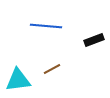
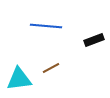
brown line: moved 1 px left, 1 px up
cyan triangle: moved 1 px right, 1 px up
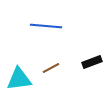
black rectangle: moved 2 px left, 22 px down
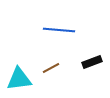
blue line: moved 13 px right, 4 px down
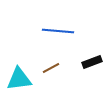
blue line: moved 1 px left, 1 px down
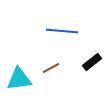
blue line: moved 4 px right
black rectangle: rotated 18 degrees counterclockwise
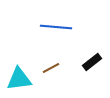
blue line: moved 6 px left, 4 px up
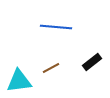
cyan triangle: moved 2 px down
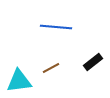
black rectangle: moved 1 px right
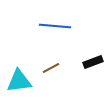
blue line: moved 1 px left, 1 px up
black rectangle: rotated 18 degrees clockwise
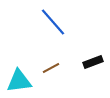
blue line: moved 2 px left, 4 px up; rotated 44 degrees clockwise
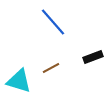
black rectangle: moved 5 px up
cyan triangle: rotated 24 degrees clockwise
